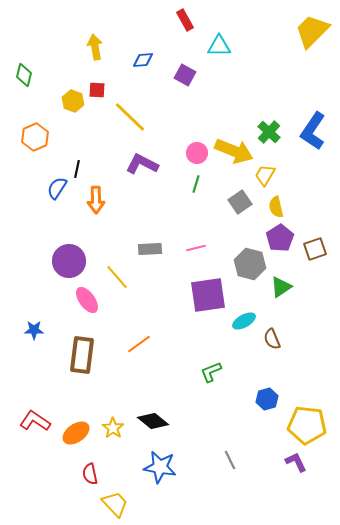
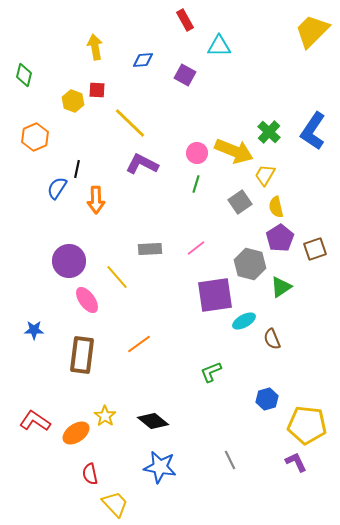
yellow line at (130, 117): moved 6 px down
pink line at (196, 248): rotated 24 degrees counterclockwise
purple square at (208, 295): moved 7 px right
yellow star at (113, 428): moved 8 px left, 12 px up
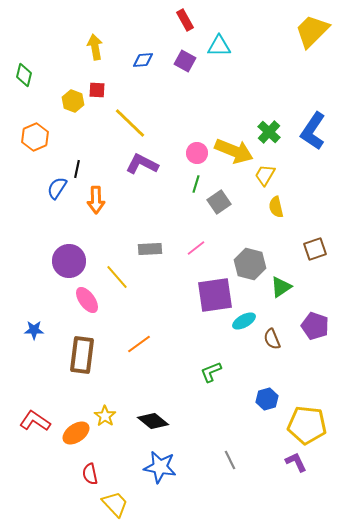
purple square at (185, 75): moved 14 px up
gray square at (240, 202): moved 21 px left
purple pentagon at (280, 238): moved 35 px right, 88 px down; rotated 20 degrees counterclockwise
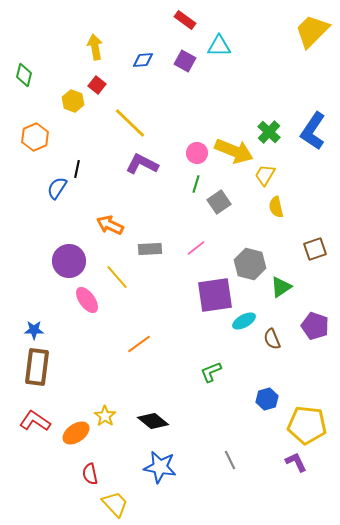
red rectangle at (185, 20): rotated 25 degrees counterclockwise
red square at (97, 90): moved 5 px up; rotated 36 degrees clockwise
orange arrow at (96, 200): moved 14 px right, 25 px down; rotated 116 degrees clockwise
brown rectangle at (82, 355): moved 45 px left, 12 px down
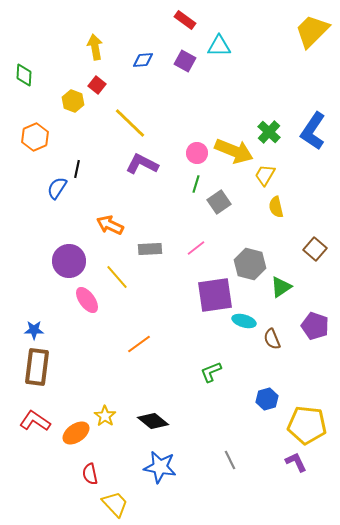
green diamond at (24, 75): rotated 10 degrees counterclockwise
brown square at (315, 249): rotated 30 degrees counterclockwise
cyan ellipse at (244, 321): rotated 45 degrees clockwise
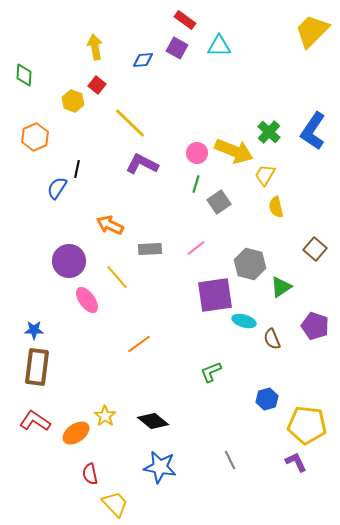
purple square at (185, 61): moved 8 px left, 13 px up
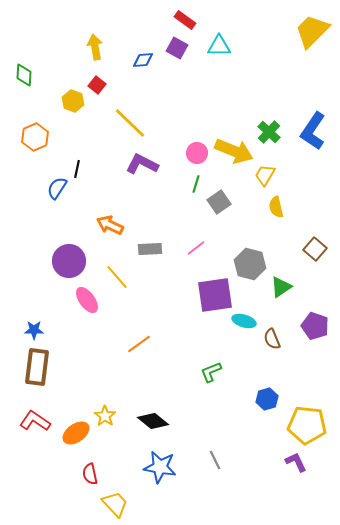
gray line at (230, 460): moved 15 px left
